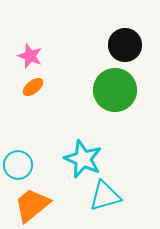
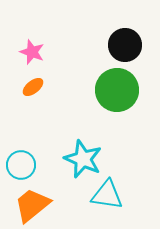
pink star: moved 2 px right, 4 px up
green circle: moved 2 px right
cyan circle: moved 3 px right
cyan triangle: moved 2 px right, 1 px up; rotated 24 degrees clockwise
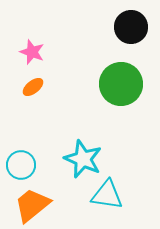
black circle: moved 6 px right, 18 px up
green circle: moved 4 px right, 6 px up
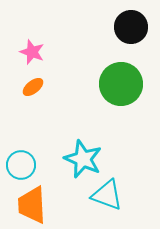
cyan triangle: rotated 12 degrees clockwise
orange trapezoid: rotated 54 degrees counterclockwise
